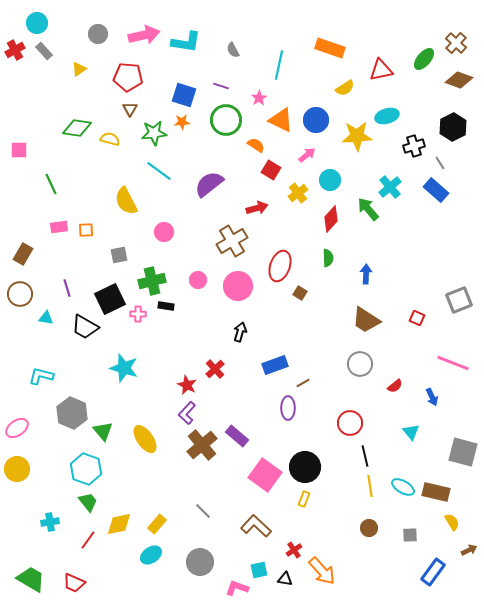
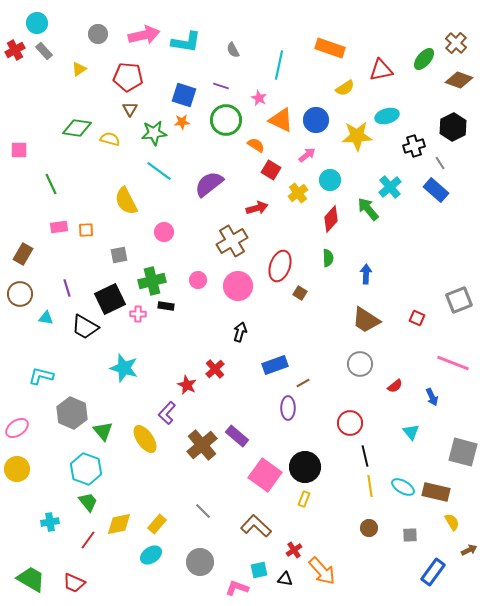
pink star at (259, 98): rotated 14 degrees counterclockwise
purple L-shape at (187, 413): moved 20 px left
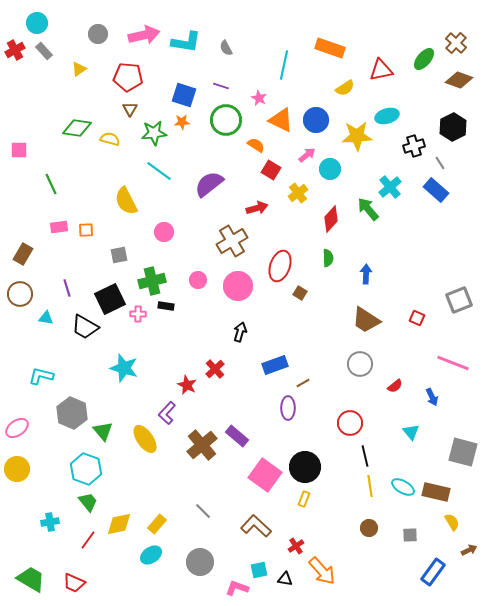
gray semicircle at (233, 50): moved 7 px left, 2 px up
cyan line at (279, 65): moved 5 px right
cyan circle at (330, 180): moved 11 px up
red cross at (294, 550): moved 2 px right, 4 px up
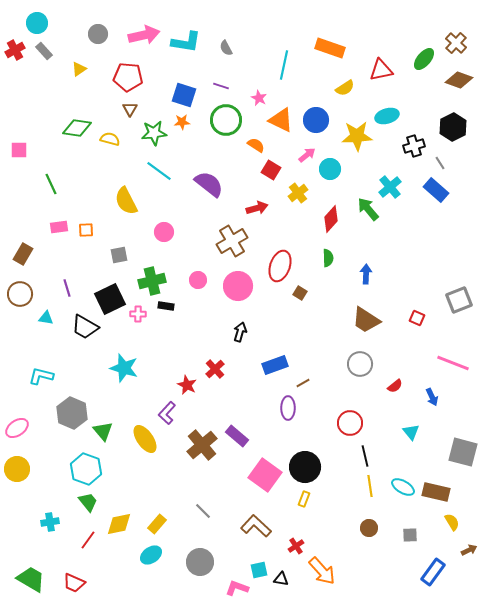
purple semicircle at (209, 184): rotated 76 degrees clockwise
black triangle at (285, 579): moved 4 px left
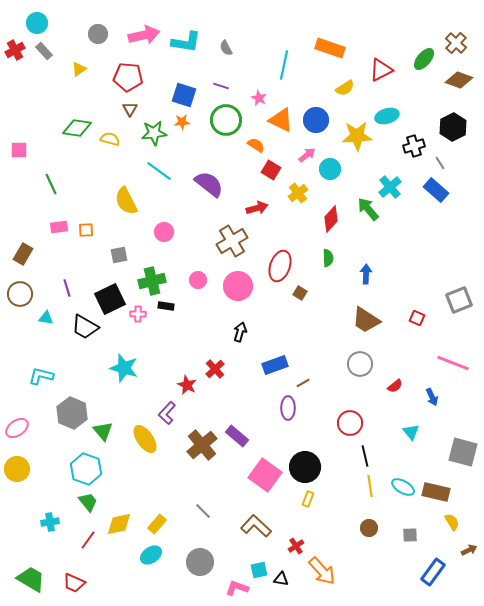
red triangle at (381, 70): rotated 15 degrees counterclockwise
yellow rectangle at (304, 499): moved 4 px right
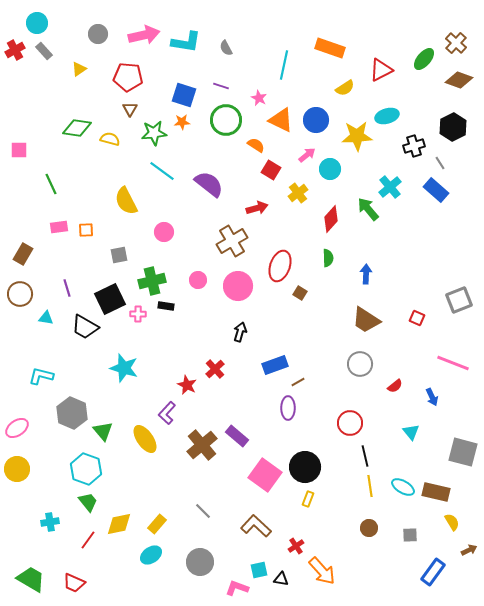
cyan line at (159, 171): moved 3 px right
brown line at (303, 383): moved 5 px left, 1 px up
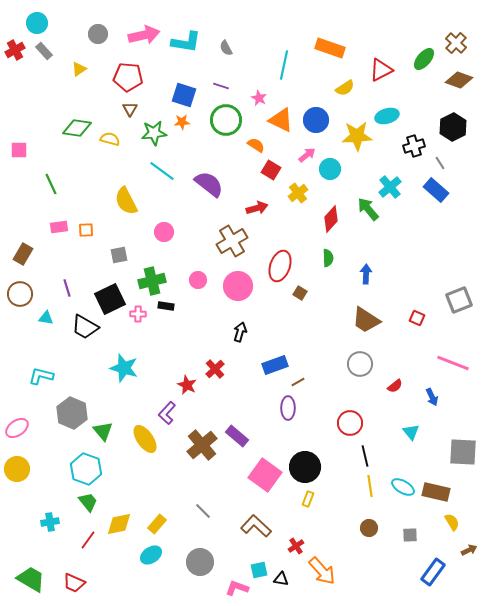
gray square at (463, 452): rotated 12 degrees counterclockwise
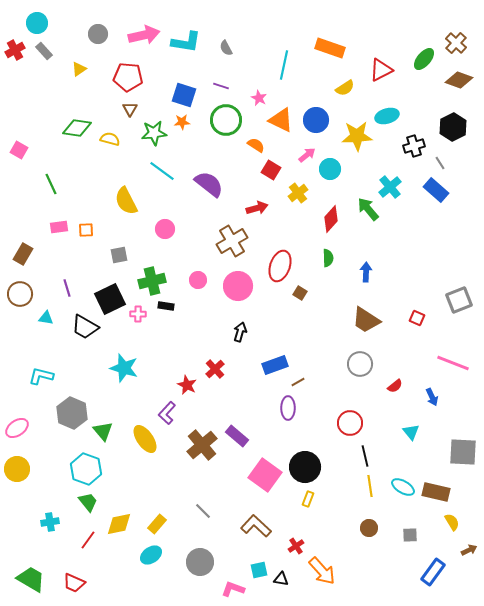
pink square at (19, 150): rotated 30 degrees clockwise
pink circle at (164, 232): moved 1 px right, 3 px up
blue arrow at (366, 274): moved 2 px up
pink L-shape at (237, 588): moved 4 px left, 1 px down
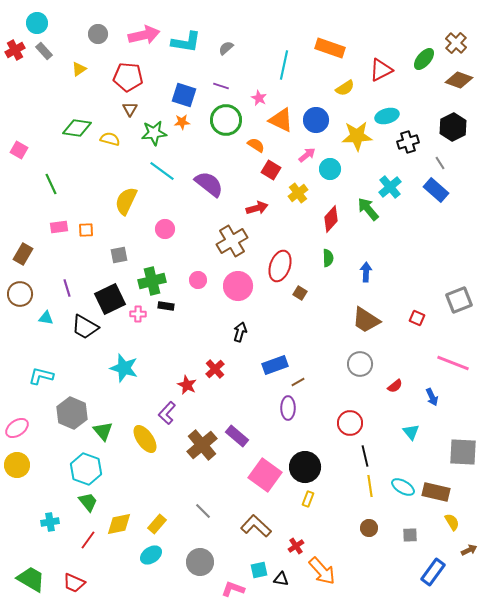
gray semicircle at (226, 48): rotated 77 degrees clockwise
black cross at (414, 146): moved 6 px left, 4 px up
yellow semicircle at (126, 201): rotated 52 degrees clockwise
yellow circle at (17, 469): moved 4 px up
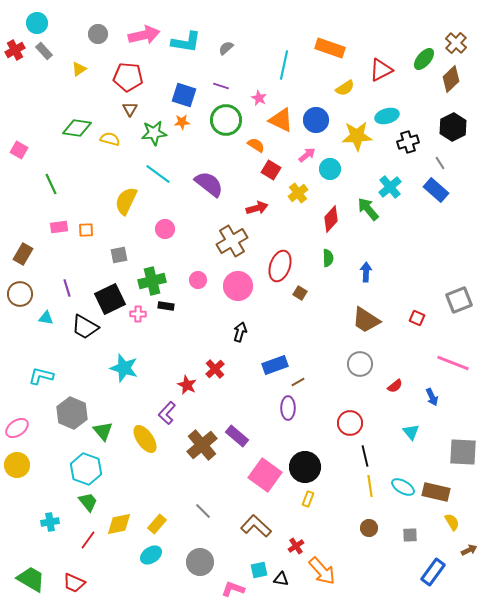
brown diamond at (459, 80): moved 8 px left, 1 px up; rotated 64 degrees counterclockwise
cyan line at (162, 171): moved 4 px left, 3 px down
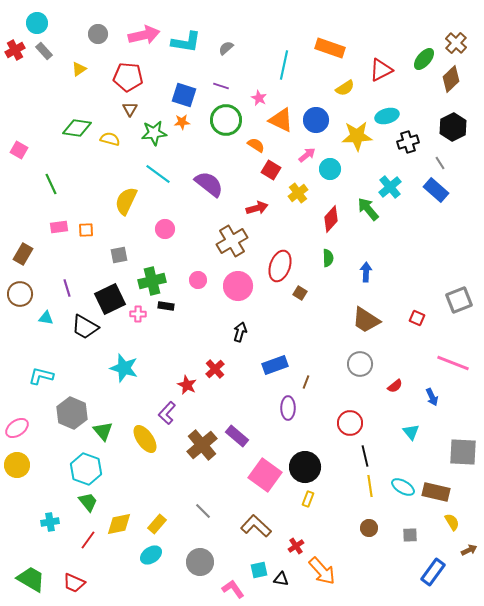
brown line at (298, 382): moved 8 px right; rotated 40 degrees counterclockwise
pink L-shape at (233, 589): rotated 35 degrees clockwise
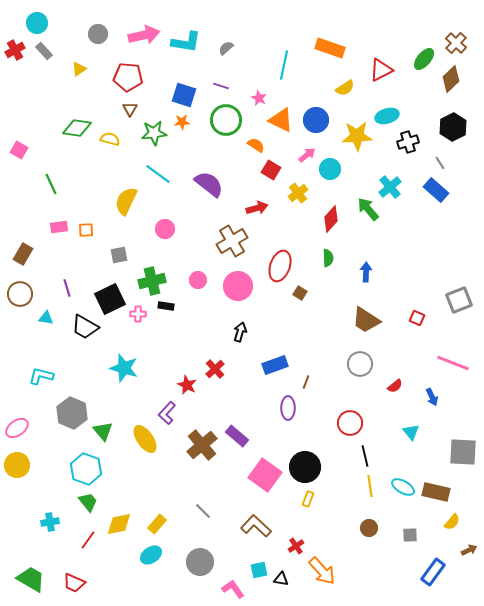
yellow semicircle at (452, 522): rotated 72 degrees clockwise
